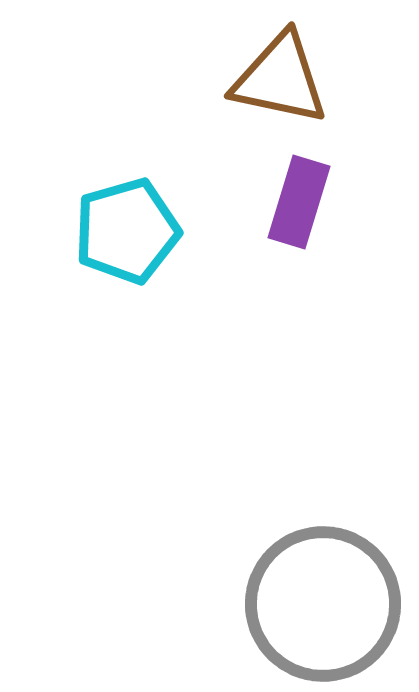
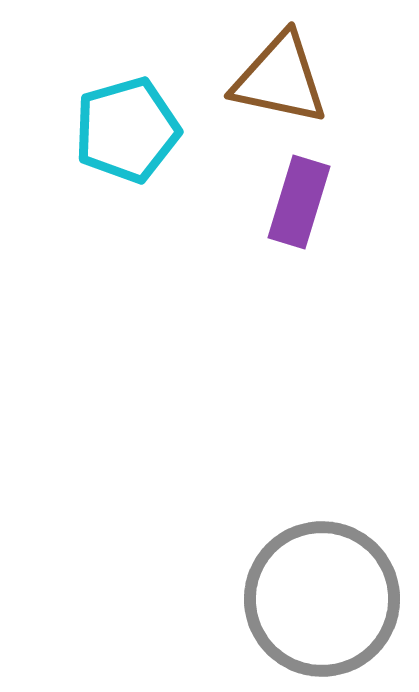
cyan pentagon: moved 101 px up
gray circle: moved 1 px left, 5 px up
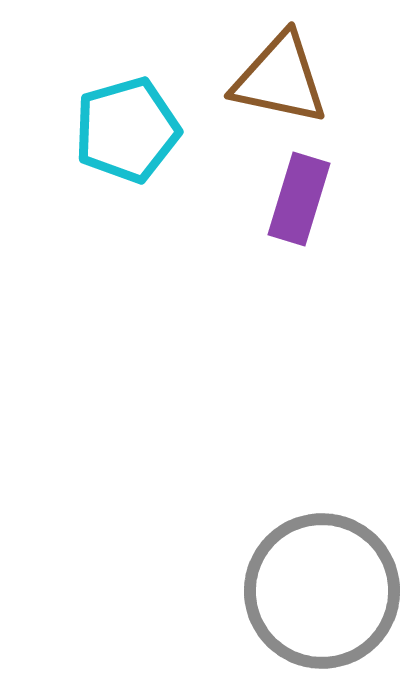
purple rectangle: moved 3 px up
gray circle: moved 8 px up
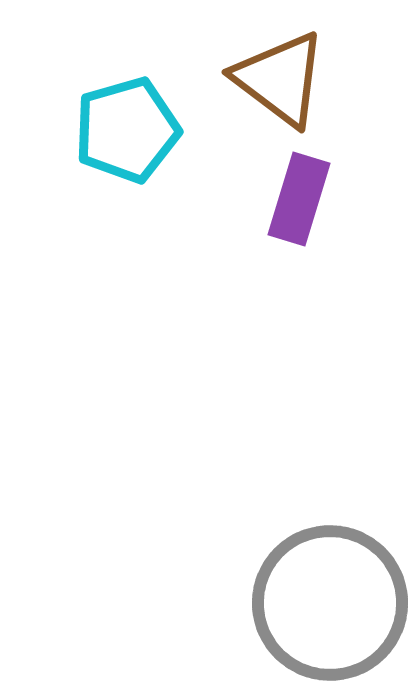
brown triangle: rotated 25 degrees clockwise
gray circle: moved 8 px right, 12 px down
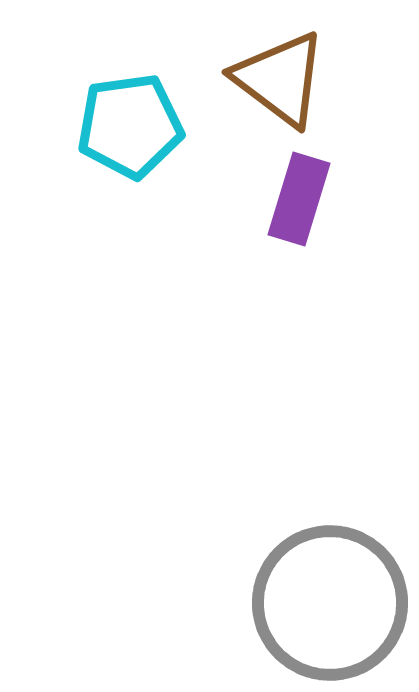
cyan pentagon: moved 3 px right, 4 px up; rotated 8 degrees clockwise
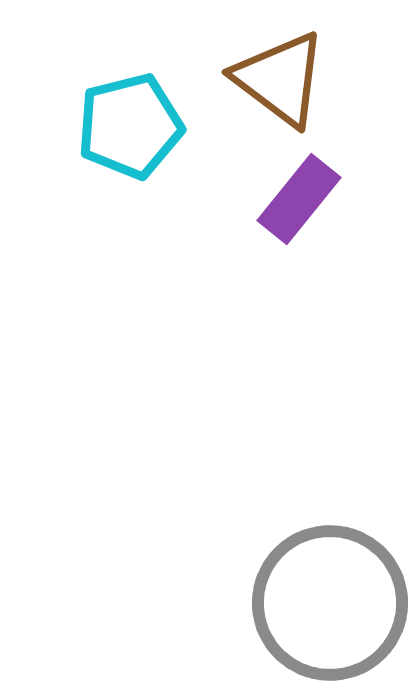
cyan pentagon: rotated 6 degrees counterclockwise
purple rectangle: rotated 22 degrees clockwise
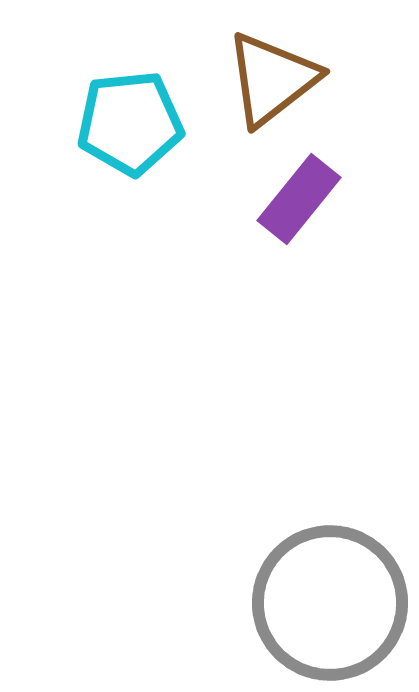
brown triangle: moved 8 px left; rotated 45 degrees clockwise
cyan pentagon: moved 3 px up; rotated 8 degrees clockwise
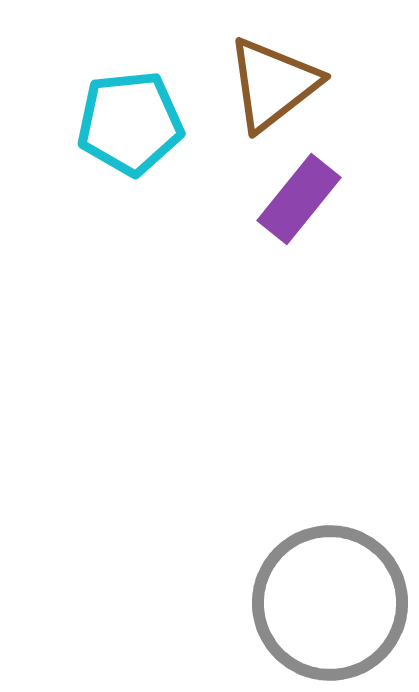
brown triangle: moved 1 px right, 5 px down
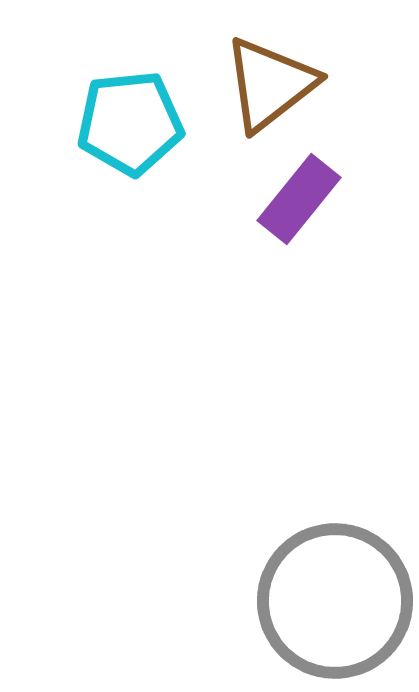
brown triangle: moved 3 px left
gray circle: moved 5 px right, 2 px up
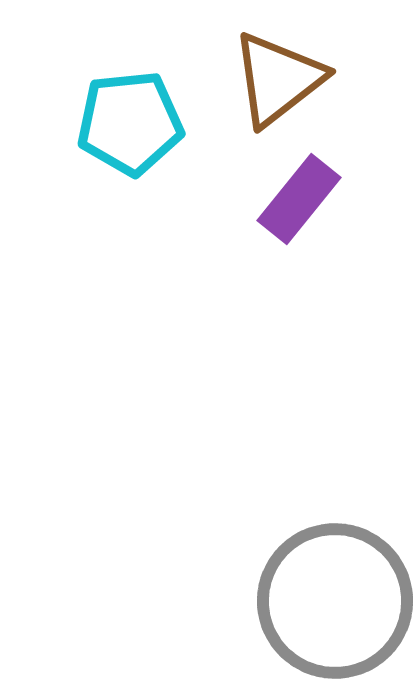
brown triangle: moved 8 px right, 5 px up
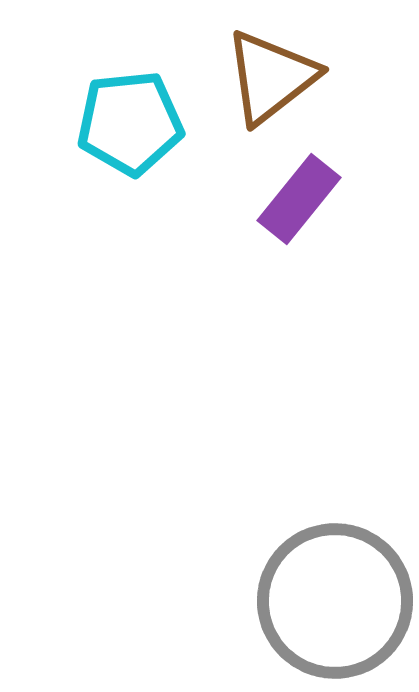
brown triangle: moved 7 px left, 2 px up
